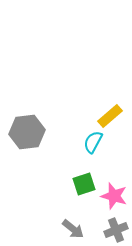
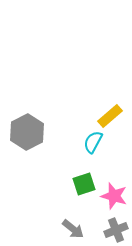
gray hexagon: rotated 20 degrees counterclockwise
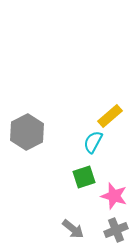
green square: moved 7 px up
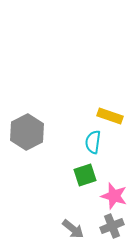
yellow rectangle: rotated 60 degrees clockwise
cyan semicircle: rotated 20 degrees counterclockwise
green square: moved 1 px right, 2 px up
gray cross: moved 4 px left, 4 px up
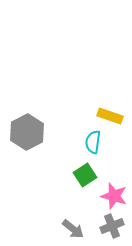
green square: rotated 15 degrees counterclockwise
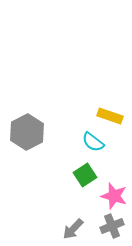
cyan semicircle: rotated 60 degrees counterclockwise
gray arrow: rotated 95 degrees clockwise
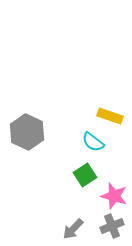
gray hexagon: rotated 8 degrees counterclockwise
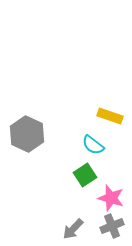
gray hexagon: moved 2 px down
cyan semicircle: moved 3 px down
pink star: moved 3 px left, 2 px down
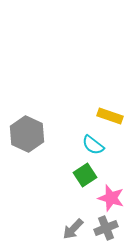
gray cross: moved 6 px left, 2 px down
